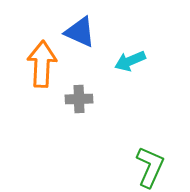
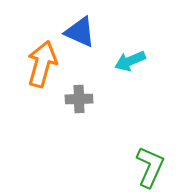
orange arrow: rotated 12 degrees clockwise
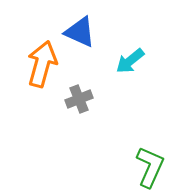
cyan arrow: rotated 16 degrees counterclockwise
gray cross: rotated 20 degrees counterclockwise
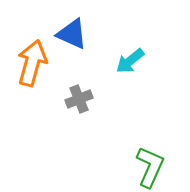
blue triangle: moved 8 px left, 2 px down
orange arrow: moved 10 px left, 1 px up
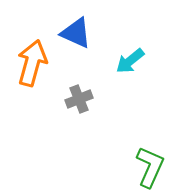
blue triangle: moved 4 px right, 1 px up
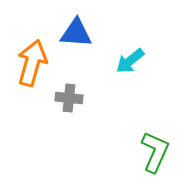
blue triangle: rotated 20 degrees counterclockwise
gray cross: moved 10 px left, 1 px up; rotated 28 degrees clockwise
green L-shape: moved 5 px right, 15 px up
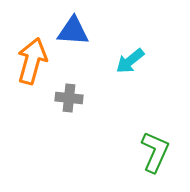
blue triangle: moved 3 px left, 2 px up
orange arrow: moved 2 px up
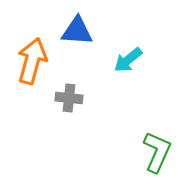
blue triangle: moved 4 px right
cyan arrow: moved 2 px left, 1 px up
green L-shape: moved 2 px right
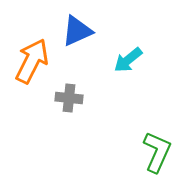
blue triangle: rotated 28 degrees counterclockwise
orange arrow: rotated 12 degrees clockwise
